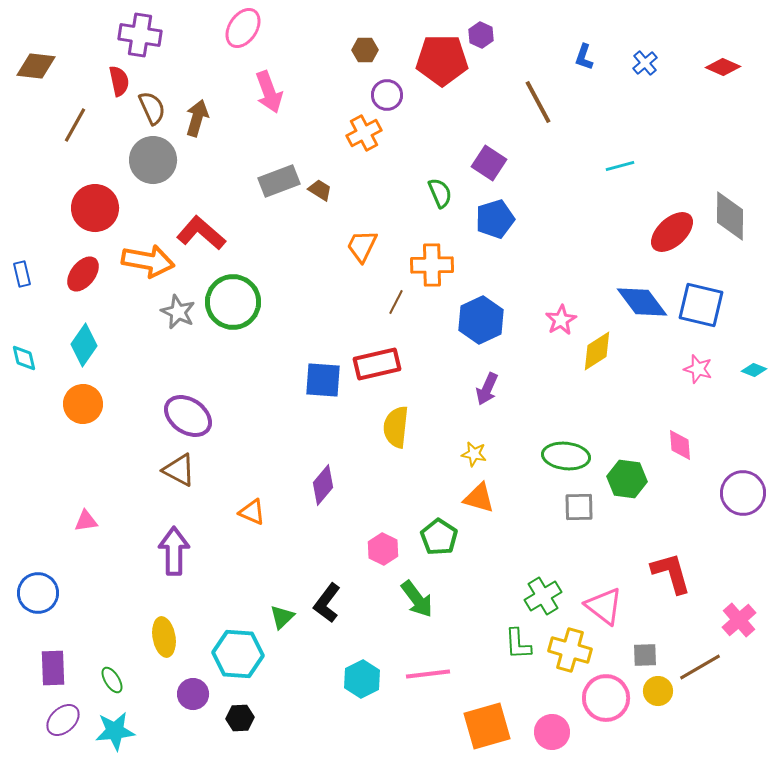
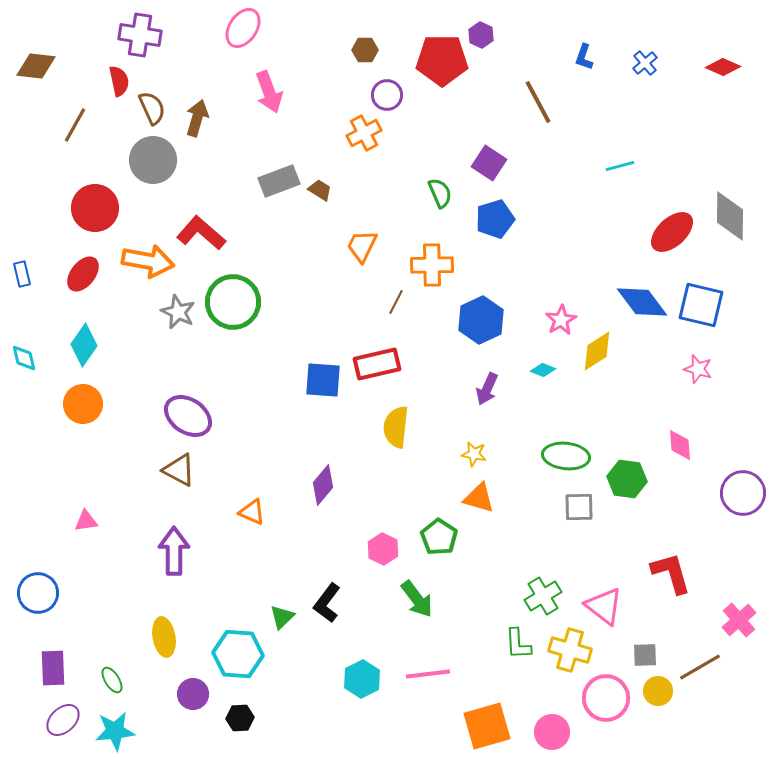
cyan diamond at (754, 370): moved 211 px left
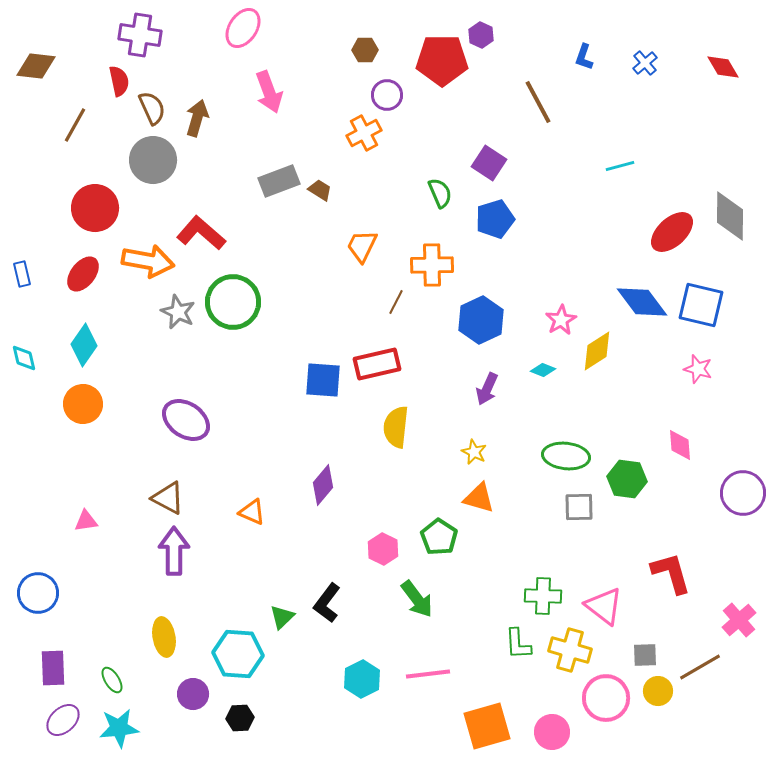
red diamond at (723, 67): rotated 36 degrees clockwise
purple ellipse at (188, 416): moved 2 px left, 4 px down
yellow star at (474, 454): moved 2 px up; rotated 15 degrees clockwise
brown triangle at (179, 470): moved 11 px left, 28 px down
green cross at (543, 596): rotated 33 degrees clockwise
cyan star at (115, 731): moved 4 px right, 3 px up
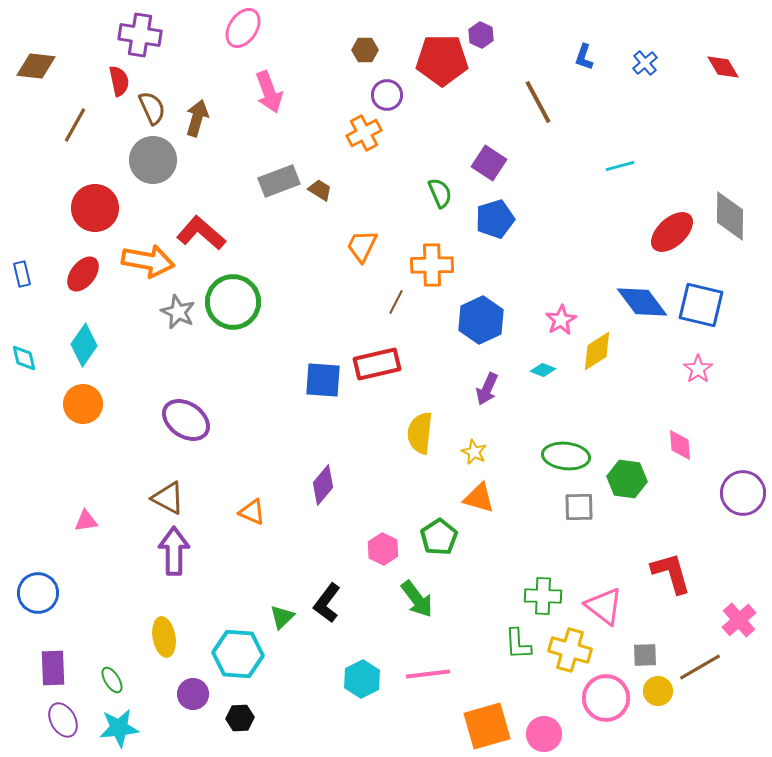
pink star at (698, 369): rotated 20 degrees clockwise
yellow semicircle at (396, 427): moved 24 px right, 6 px down
green pentagon at (439, 537): rotated 6 degrees clockwise
purple ellipse at (63, 720): rotated 76 degrees counterclockwise
pink circle at (552, 732): moved 8 px left, 2 px down
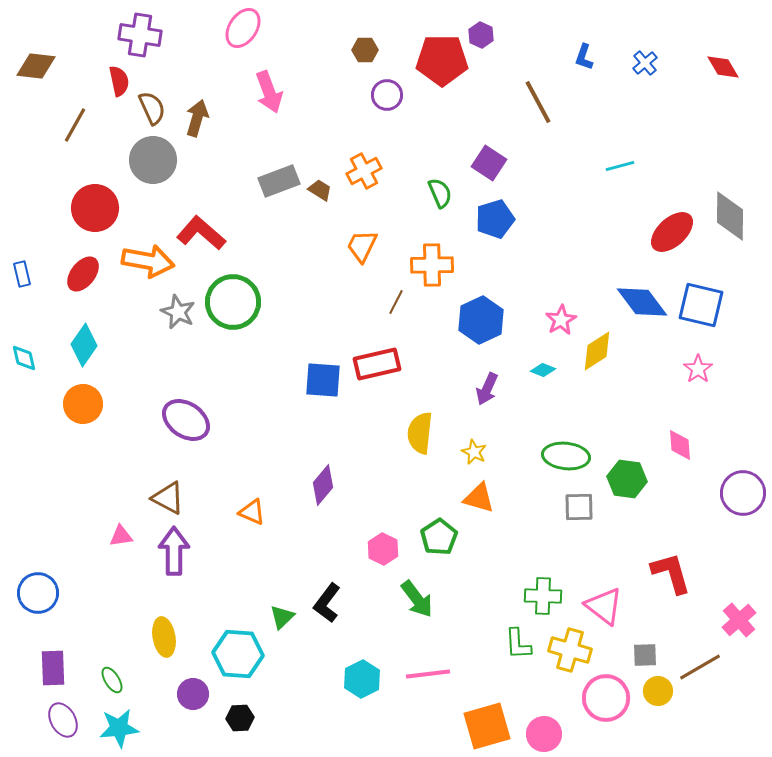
orange cross at (364, 133): moved 38 px down
pink triangle at (86, 521): moved 35 px right, 15 px down
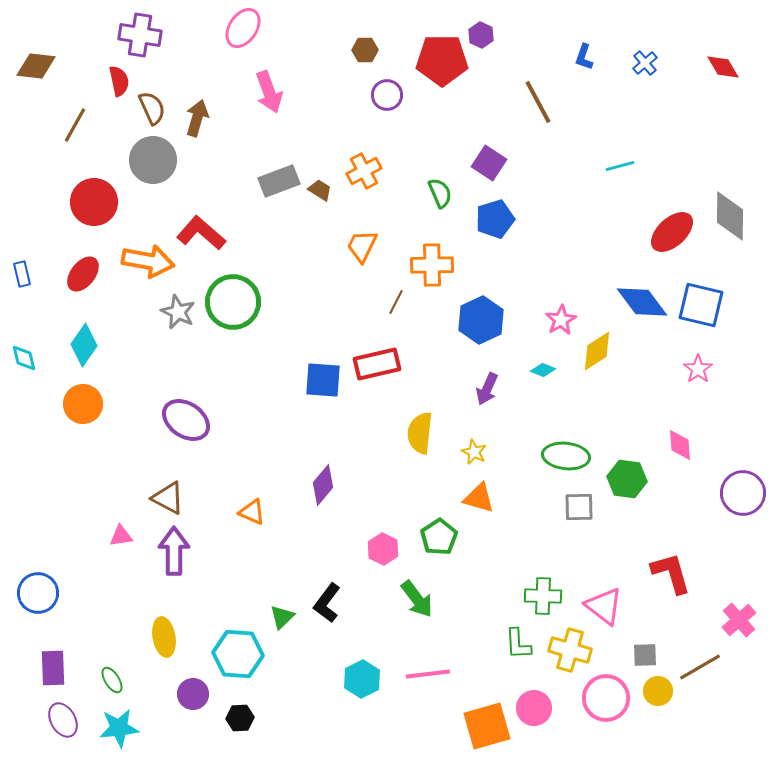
red circle at (95, 208): moved 1 px left, 6 px up
pink circle at (544, 734): moved 10 px left, 26 px up
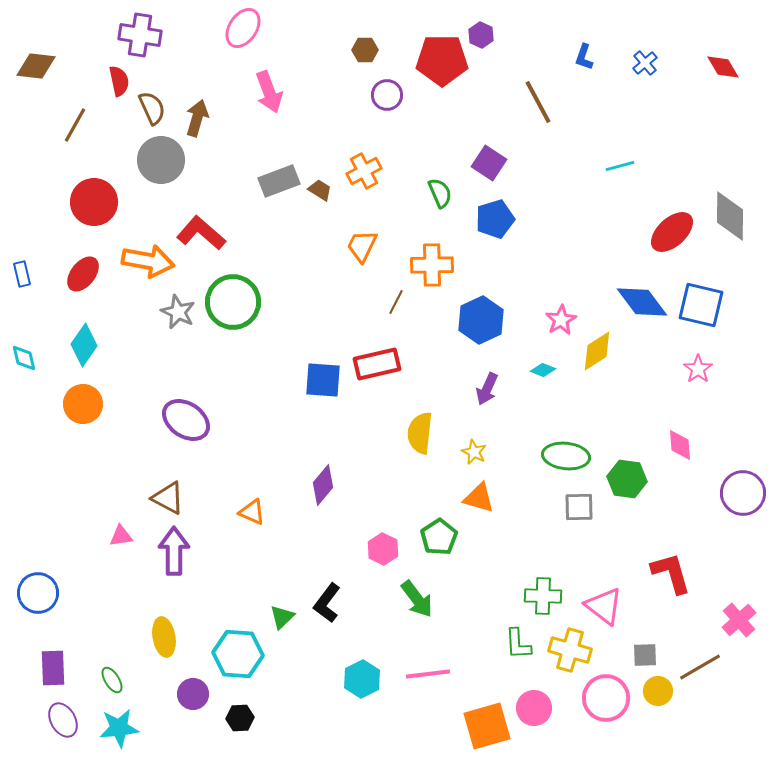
gray circle at (153, 160): moved 8 px right
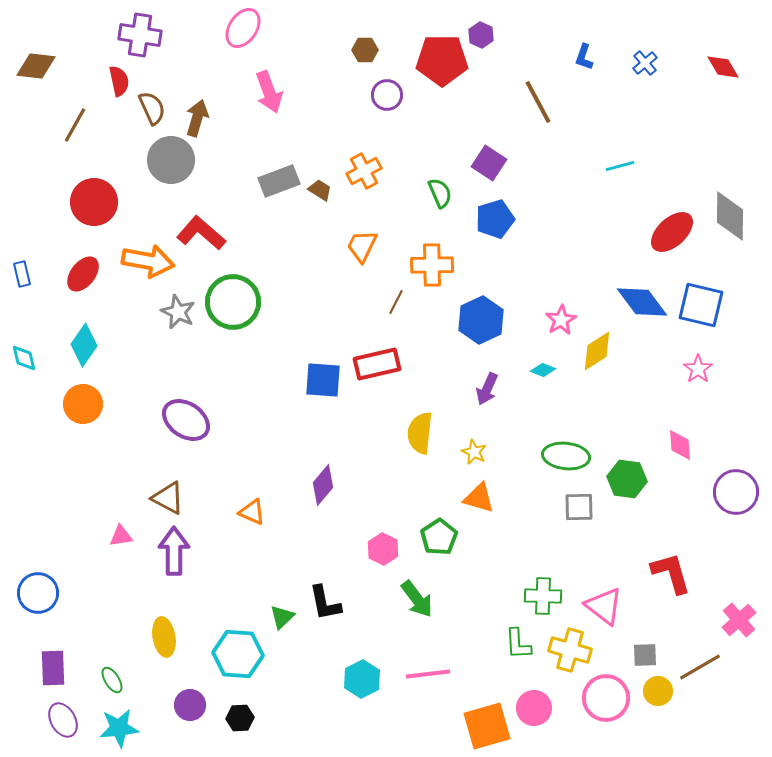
gray circle at (161, 160): moved 10 px right
purple circle at (743, 493): moved 7 px left, 1 px up
black L-shape at (327, 603): moved 2 px left; rotated 48 degrees counterclockwise
purple circle at (193, 694): moved 3 px left, 11 px down
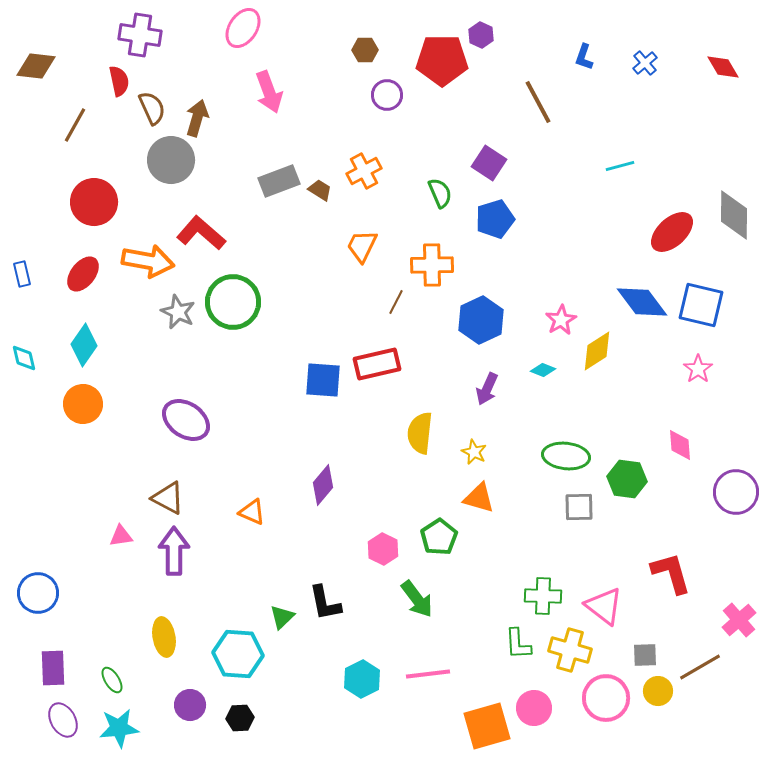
gray diamond at (730, 216): moved 4 px right, 1 px up
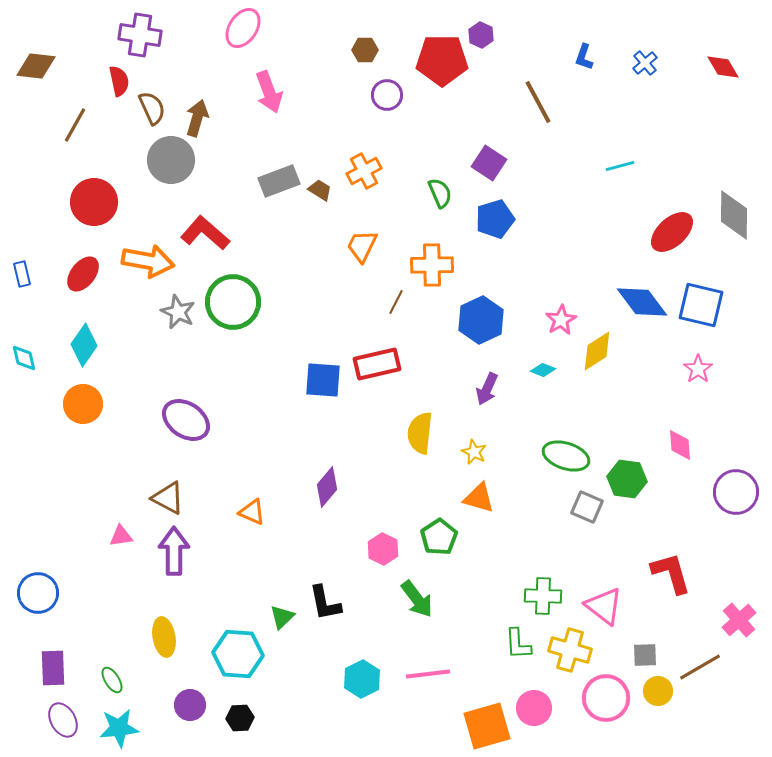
red L-shape at (201, 233): moved 4 px right
green ellipse at (566, 456): rotated 12 degrees clockwise
purple diamond at (323, 485): moved 4 px right, 2 px down
gray square at (579, 507): moved 8 px right; rotated 24 degrees clockwise
